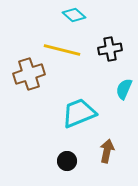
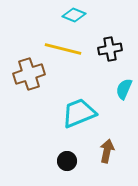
cyan diamond: rotated 20 degrees counterclockwise
yellow line: moved 1 px right, 1 px up
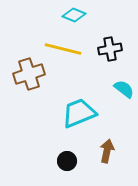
cyan semicircle: rotated 105 degrees clockwise
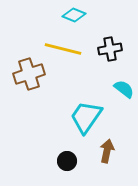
cyan trapezoid: moved 7 px right, 4 px down; rotated 33 degrees counterclockwise
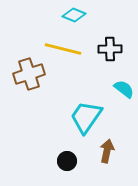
black cross: rotated 10 degrees clockwise
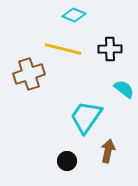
brown arrow: moved 1 px right
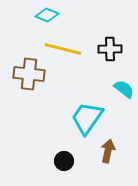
cyan diamond: moved 27 px left
brown cross: rotated 24 degrees clockwise
cyan trapezoid: moved 1 px right, 1 px down
black circle: moved 3 px left
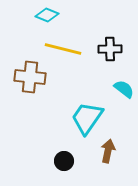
brown cross: moved 1 px right, 3 px down
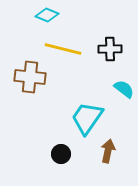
black circle: moved 3 px left, 7 px up
